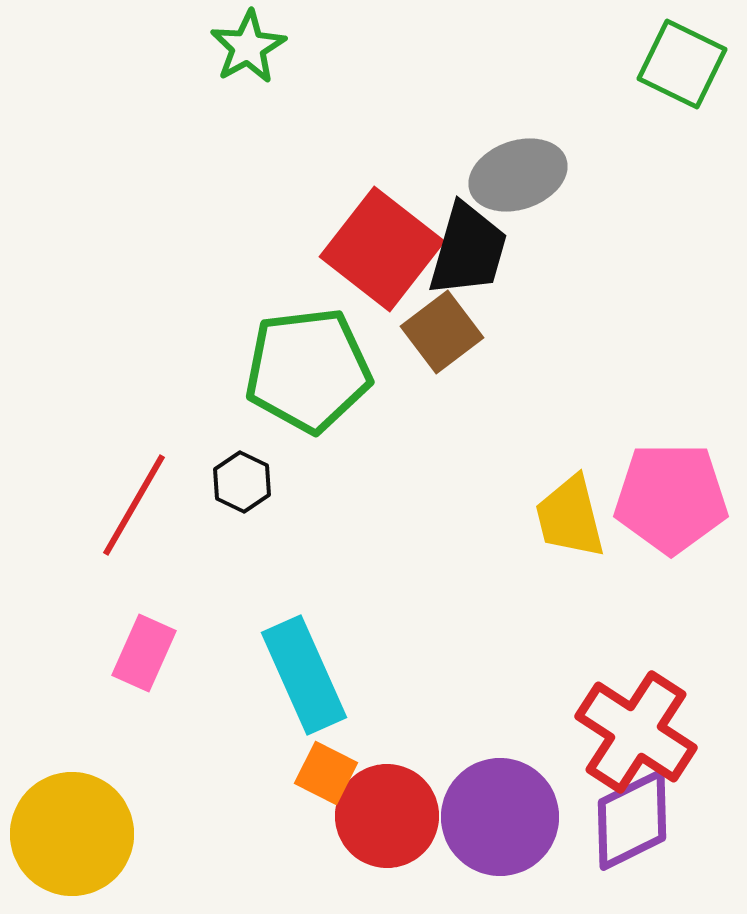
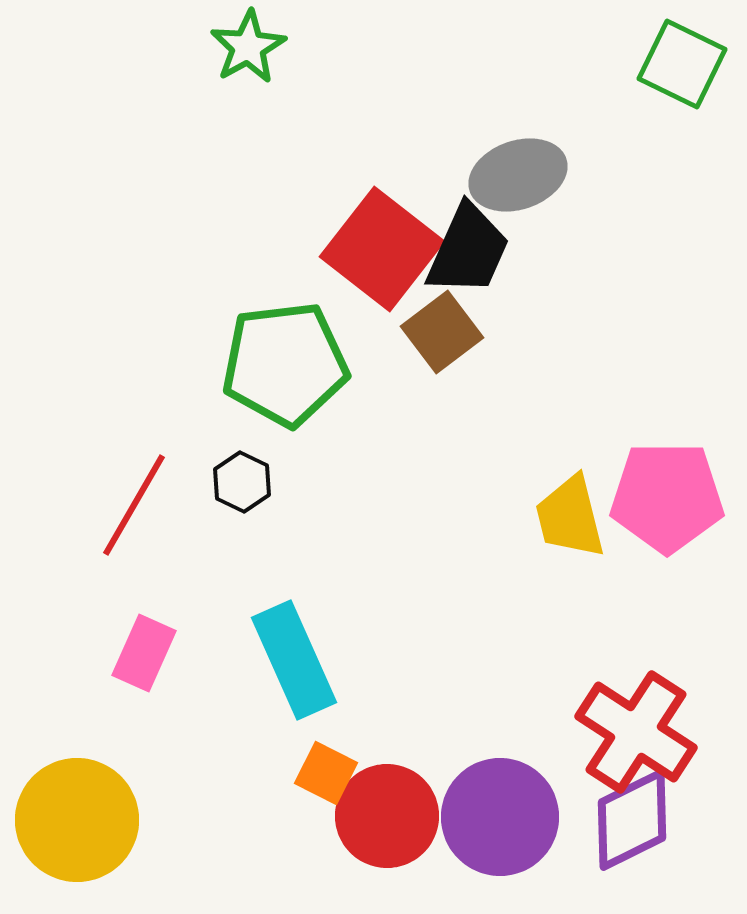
black trapezoid: rotated 8 degrees clockwise
green pentagon: moved 23 px left, 6 px up
pink pentagon: moved 4 px left, 1 px up
cyan rectangle: moved 10 px left, 15 px up
yellow circle: moved 5 px right, 14 px up
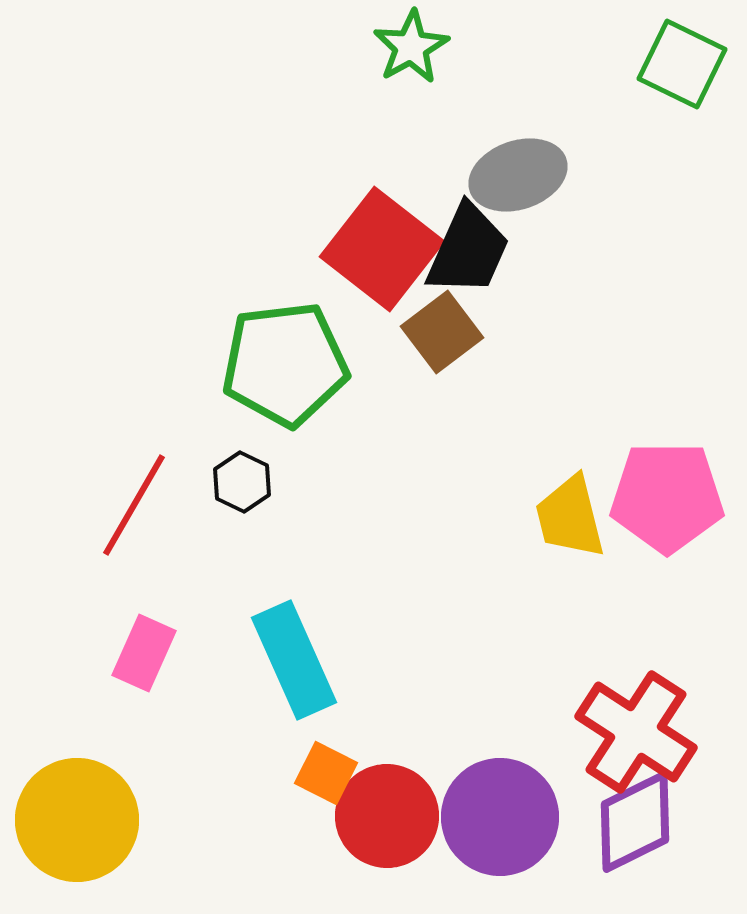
green star: moved 163 px right
purple diamond: moved 3 px right, 2 px down
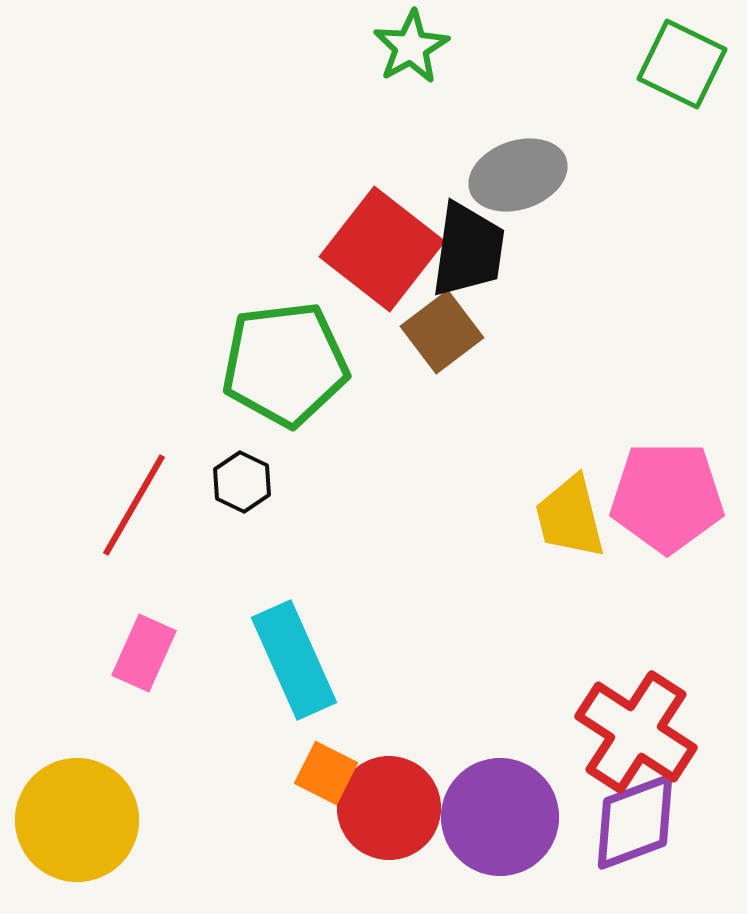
black trapezoid: rotated 16 degrees counterclockwise
red circle: moved 2 px right, 8 px up
purple diamond: rotated 6 degrees clockwise
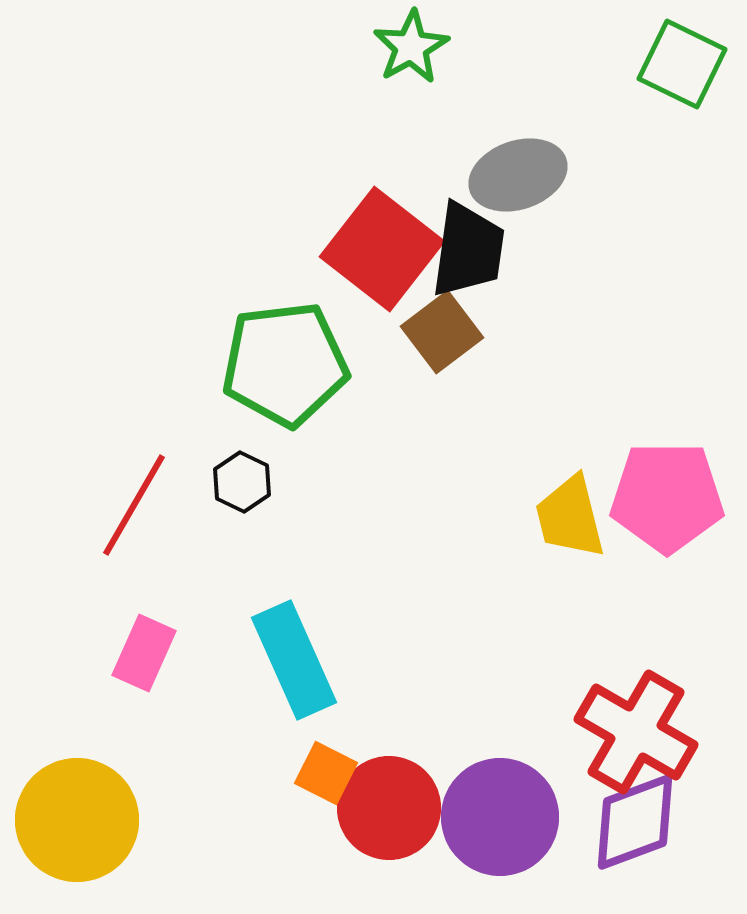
red cross: rotated 3 degrees counterclockwise
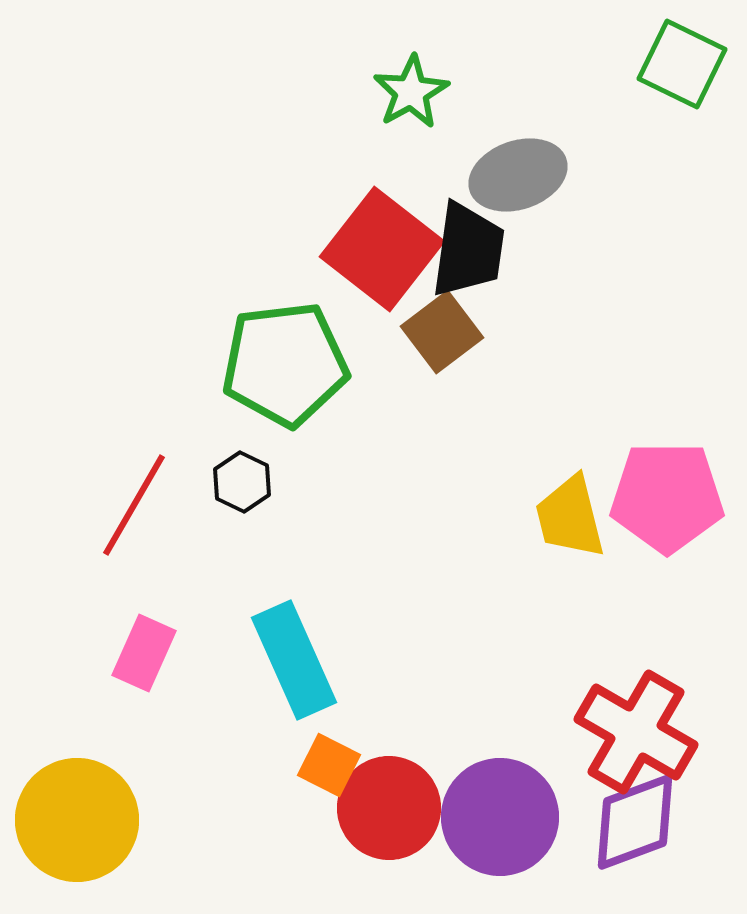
green star: moved 45 px down
orange square: moved 3 px right, 8 px up
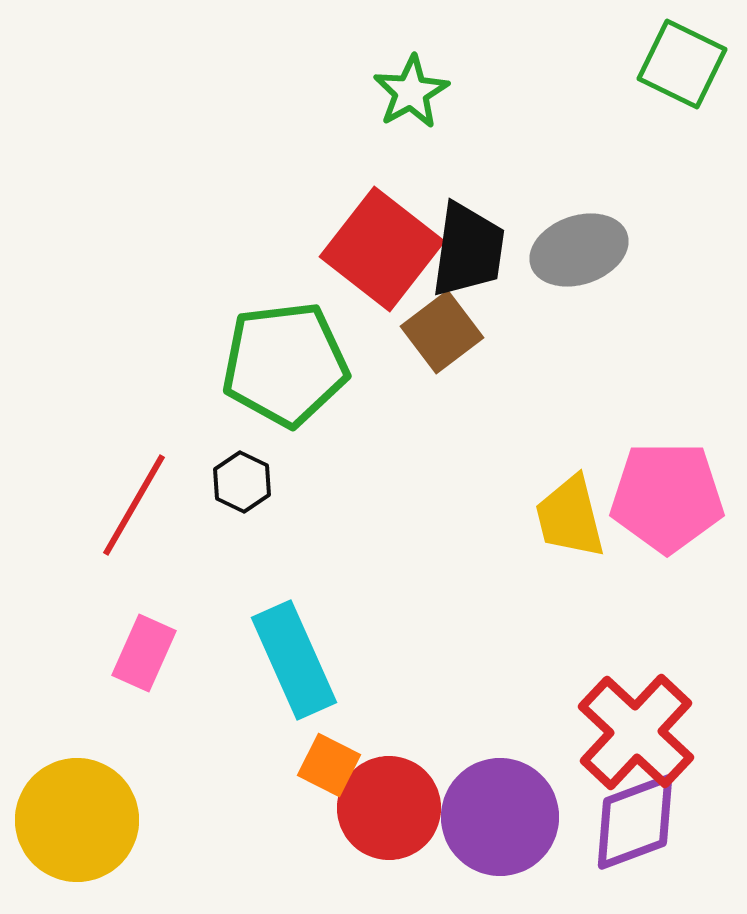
gray ellipse: moved 61 px right, 75 px down
red cross: rotated 13 degrees clockwise
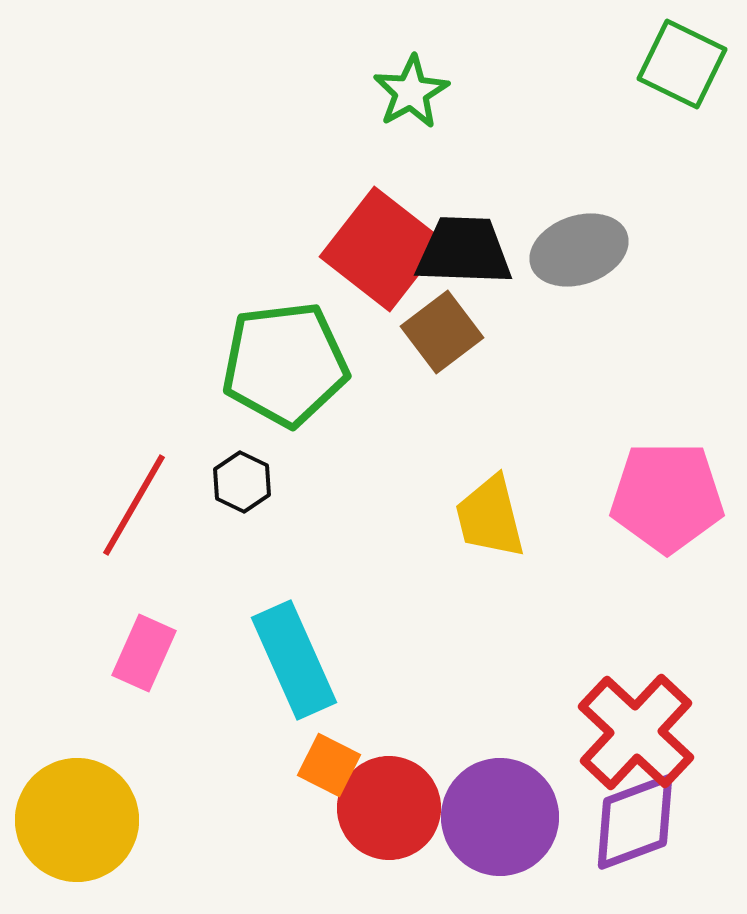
black trapezoid: moved 4 px left, 1 px down; rotated 96 degrees counterclockwise
yellow trapezoid: moved 80 px left
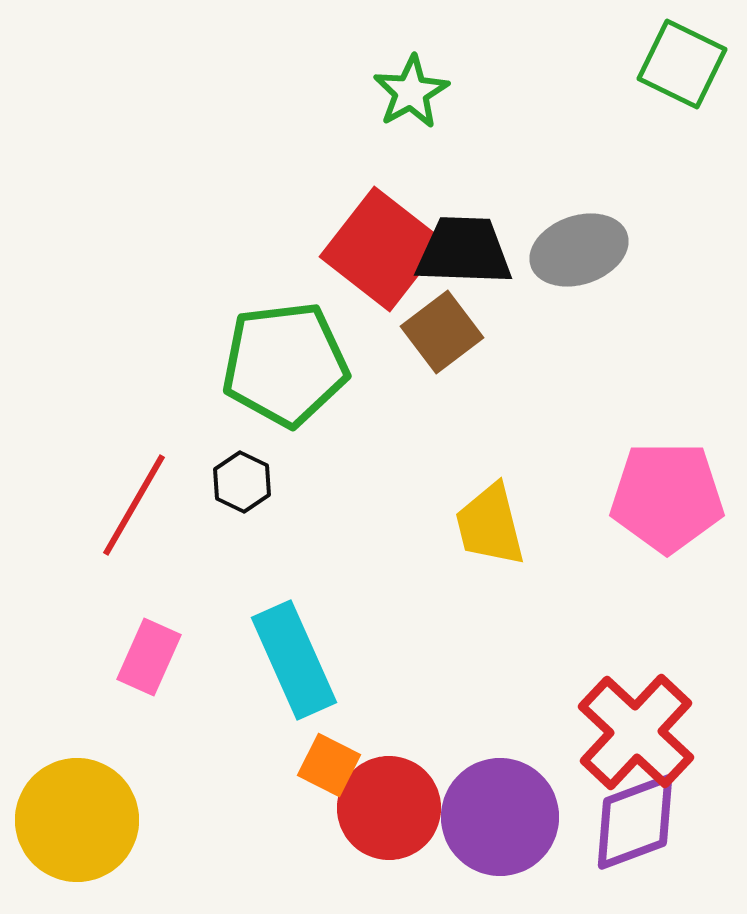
yellow trapezoid: moved 8 px down
pink rectangle: moved 5 px right, 4 px down
